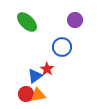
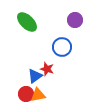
red star: rotated 16 degrees counterclockwise
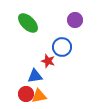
green ellipse: moved 1 px right, 1 px down
red star: moved 1 px right, 8 px up
blue triangle: rotated 28 degrees clockwise
orange triangle: moved 1 px right, 1 px down
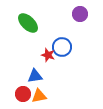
purple circle: moved 5 px right, 6 px up
red star: moved 6 px up
red circle: moved 3 px left
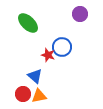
blue triangle: rotated 49 degrees clockwise
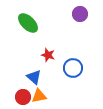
blue circle: moved 11 px right, 21 px down
blue triangle: moved 1 px left, 1 px down
red circle: moved 3 px down
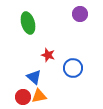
green ellipse: rotated 30 degrees clockwise
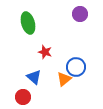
red star: moved 3 px left, 3 px up
blue circle: moved 3 px right, 1 px up
orange triangle: moved 25 px right, 17 px up; rotated 28 degrees counterclockwise
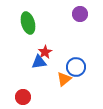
red star: rotated 24 degrees clockwise
blue triangle: moved 5 px right, 15 px up; rotated 49 degrees counterclockwise
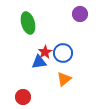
blue circle: moved 13 px left, 14 px up
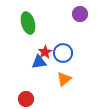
red circle: moved 3 px right, 2 px down
